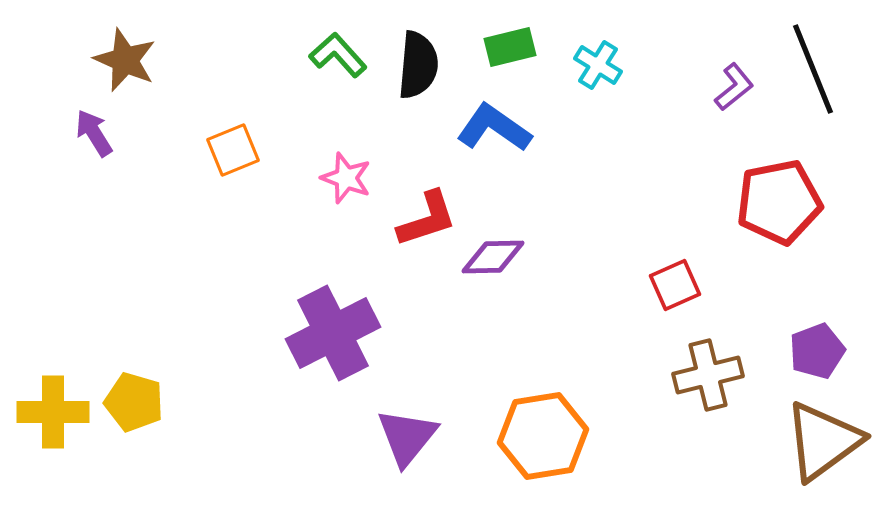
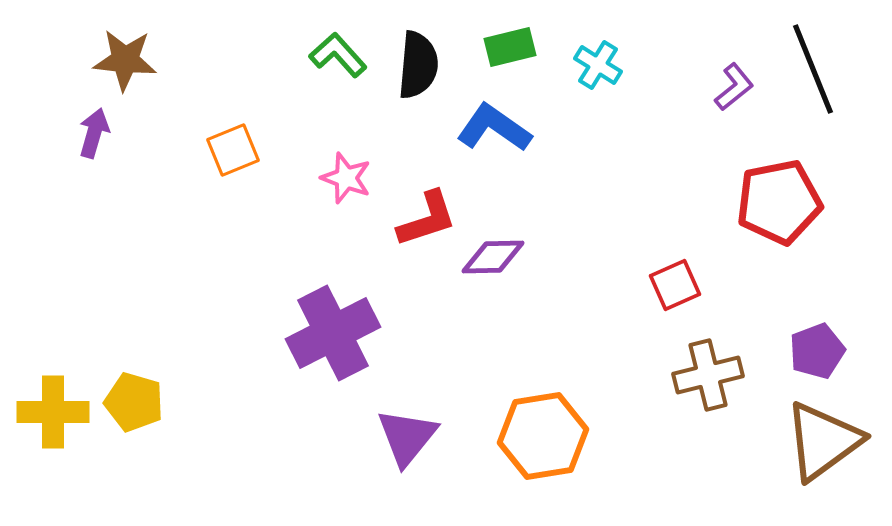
brown star: rotated 18 degrees counterclockwise
purple arrow: rotated 48 degrees clockwise
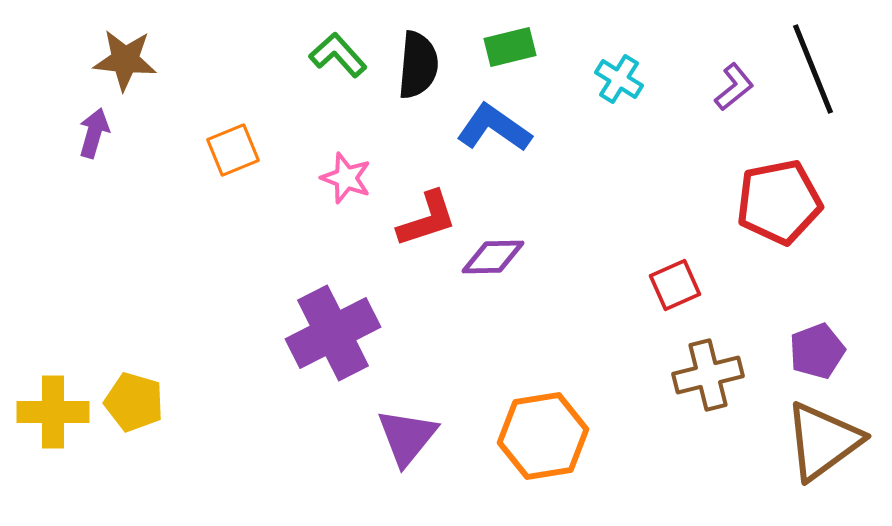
cyan cross: moved 21 px right, 14 px down
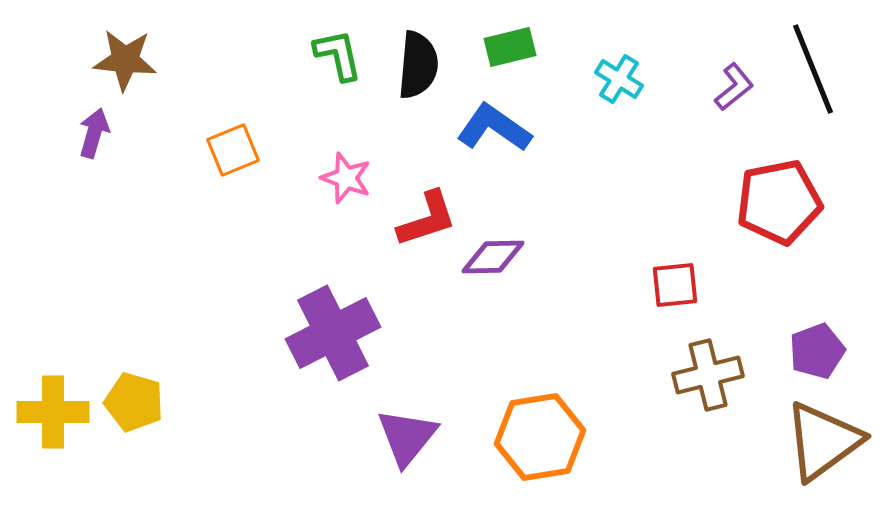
green L-shape: rotated 30 degrees clockwise
red square: rotated 18 degrees clockwise
orange hexagon: moved 3 px left, 1 px down
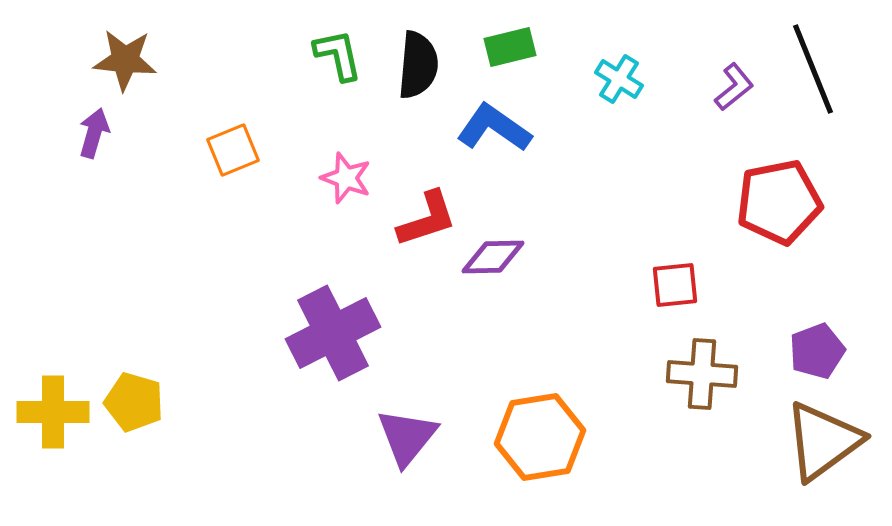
brown cross: moved 6 px left, 1 px up; rotated 18 degrees clockwise
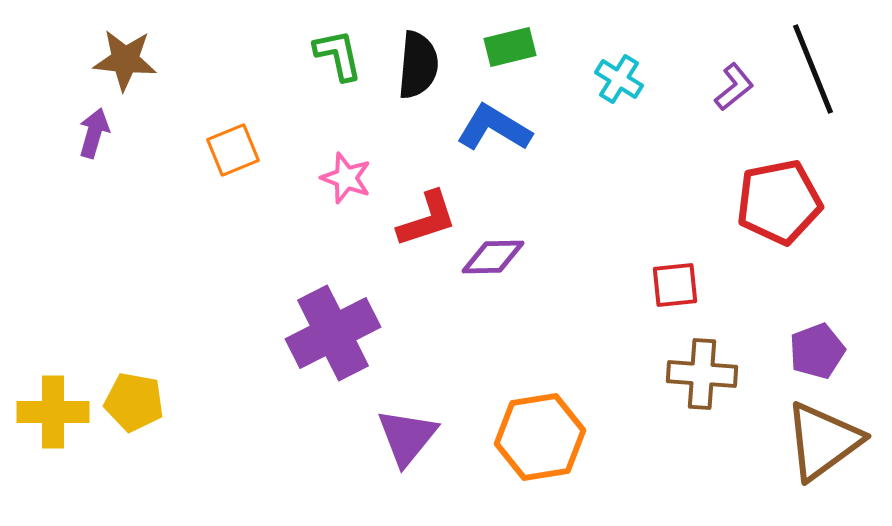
blue L-shape: rotated 4 degrees counterclockwise
yellow pentagon: rotated 6 degrees counterclockwise
